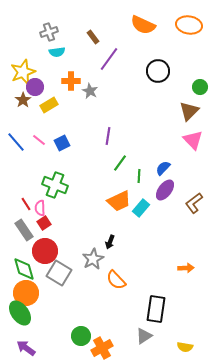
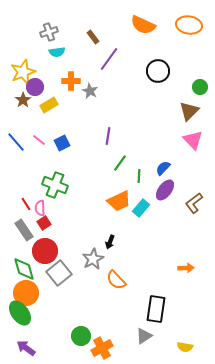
gray square at (59, 273): rotated 20 degrees clockwise
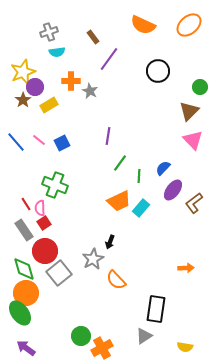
orange ellipse at (189, 25): rotated 50 degrees counterclockwise
purple ellipse at (165, 190): moved 8 px right
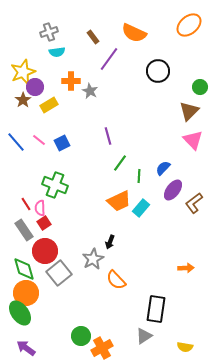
orange semicircle at (143, 25): moved 9 px left, 8 px down
purple line at (108, 136): rotated 24 degrees counterclockwise
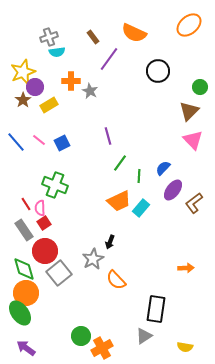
gray cross at (49, 32): moved 5 px down
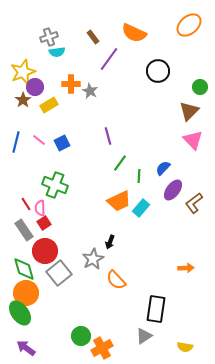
orange cross at (71, 81): moved 3 px down
blue line at (16, 142): rotated 55 degrees clockwise
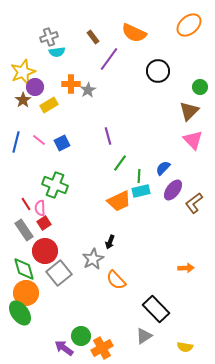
gray star at (90, 91): moved 2 px left, 1 px up; rotated 14 degrees clockwise
cyan rectangle at (141, 208): moved 17 px up; rotated 36 degrees clockwise
black rectangle at (156, 309): rotated 52 degrees counterclockwise
purple arrow at (26, 348): moved 38 px right
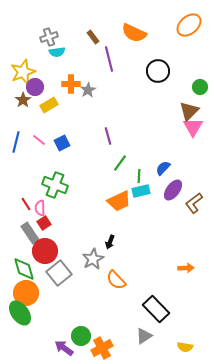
purple line at (109, 59): rotated 50 degrees counterclockwise
pink triangle at (193, 140): moved 13 px up; rotated 15 degrees clockwise
gray rectangle at (24, 230): moved 6 px right, 3 px down
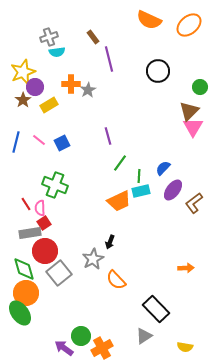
orange semicircle at (134, 33): moved 15 px right, 13 px up
gray rectangle at (30, 233): rotated 65 degrees counterclockwise
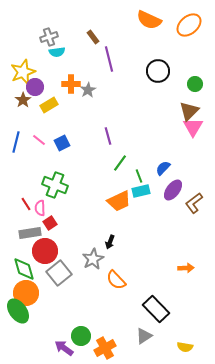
green circle at (200, 87): moved 5 px left, 3 px up
green line at (139, 176): rotated 24 degrees counterclockwise
red square at (44, 223): moved 6 px right
green ellipse at (20, 313): moved 2 px left, 2 px up
orange cross at (102, 348): moved 3 px right
